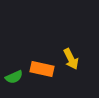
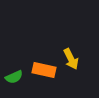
orange rectangle: moved 2 px right, 1 px down
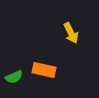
yellow arrow: moved 26 px up
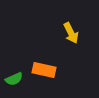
green semicircle: moved 2 px down
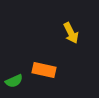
green semicircle: moved 2 px down
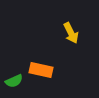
orange rectangle: moved 3 px left
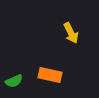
orange rectangle: moved 9 px right, 5 px down
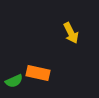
orange rectangle: moved 12 px left, 2 px up
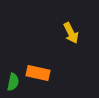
green semicircle: moved 1 px left, 1 px down; rotated 54 degrees counterclockwise
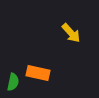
yellow arrow: rotated 15 degrees counterclockwise
